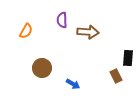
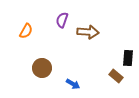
purple semicircle: rotated 21 degrees clockwise
brown rectangle: rotated 24 degrees counterclockwise
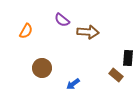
purple semicircle: rotated 70 degrees counterclockwise
brown rectangle: moved 1 px up
blue arrow: rotated 112 degrees clockwise
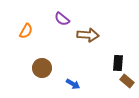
purple semicircle: moved 1 px up
brown arrow: moved 3 px down
black rectangle: moved 10 px left, 5 px down
brown rectangle: moved 11 px right, 6 px down
blue arrow: rotated 112 degrees counterclockwise
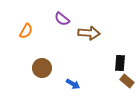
brown arrow: moved 1 px right, 2 px up
black rectangle: moved 2 px right
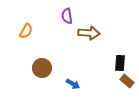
purple semicircle: moved 5 px right, 3 px up; rotated 42 degrees clockwise
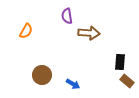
black rectangle: moved 1 px up
brown circle: moved 7 px down
